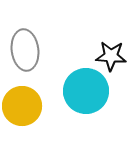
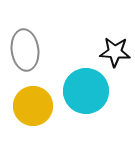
black star: moved 4 px right, 4 px up
yellow circle: moved 11 px right
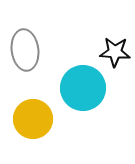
cyan circle: moved 3 px left, 3 px up
yellow circle: moved 13 px down
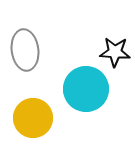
cyan circle: moved 3 px right, 1 px down
yellow circle: moved 1 px up
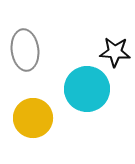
cyan circle: moved 1 px right
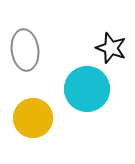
black star: moved 4 px left, 4 px up; rotated 16 degrees clockwise
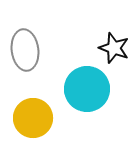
black star: moved 3 px right
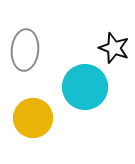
gray ellipse: rotated 12 degrees clockwise
cyan circle: moved 2 px left, 2 px up
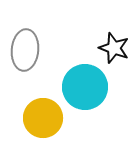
yellow circle: moved 10 px right
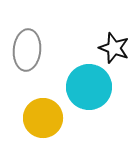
gray ellipse: moved 2 px right
cyan circle: moved 4 px right
